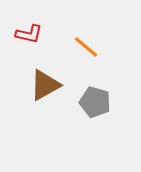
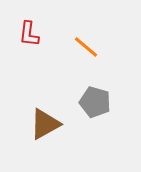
red L-shape: rotated 84 degrees clockwise
brown triangle: moved 39 px down
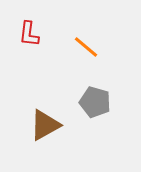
brown triangle: moved 1 px down
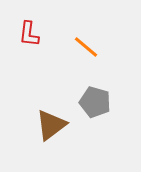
brown triangle: moved 6 px right; rotated 8 degrees counterclockwise
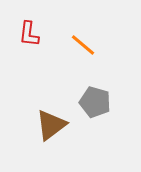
orange line: moved 3 px left, 2 px up
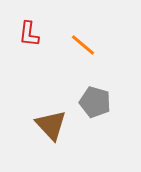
brown triangle: rotated 36 degrees counterclockwise
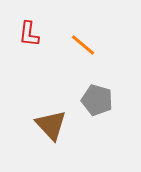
gray pentagon: moved 2 px right, 2 px up
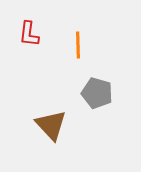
orange line: moved 5 px left; rotated 48 degrees clockwise
gray pentagon: moved 7 px up
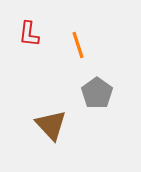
orange line: rotated 16 degrees counterclockwise
gray pentagon: rotated 20 degrees clockwise
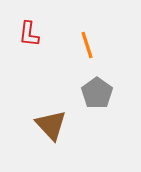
orange line: moved 9 px right
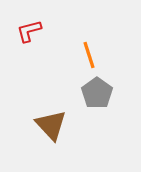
red L-shape: moved 3 px up; rotated 68 degrees clockwise
orange line: moved 2 px right, 10 px down
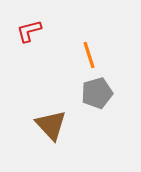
gray pentagon: rotated 20 degrees clockwise
